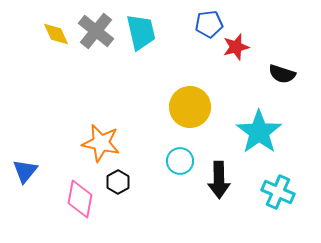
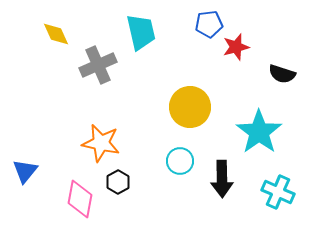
gray cross: moved 2 px right, 34 px down; rotated 27 degrees clockwise
black arrow: moved 3 px right, 1 px up
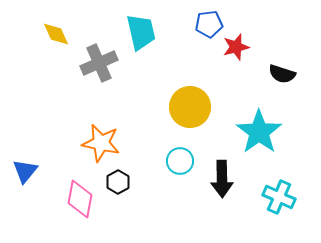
gray cross: moved 1 px right, 2 px up
cyan cross: moved 1 px right, 5 px down
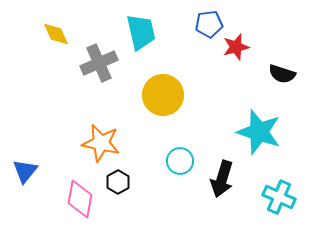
yellow circle: moved 27 px left, 12 px up
cyan star: rotated 18 degrees counterclockwise
black arrow: rotated 18 degrees clockwise
